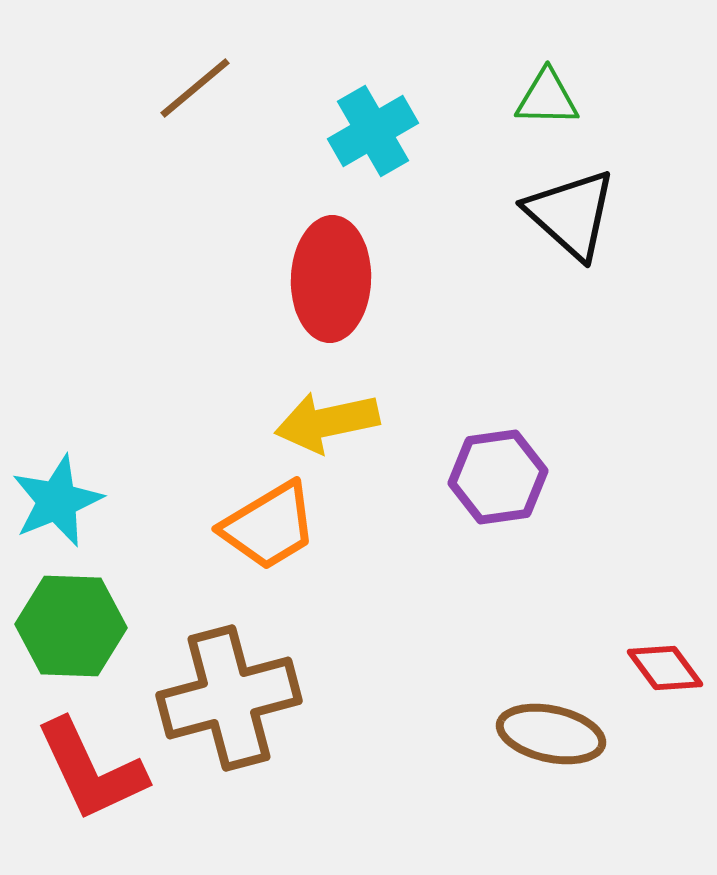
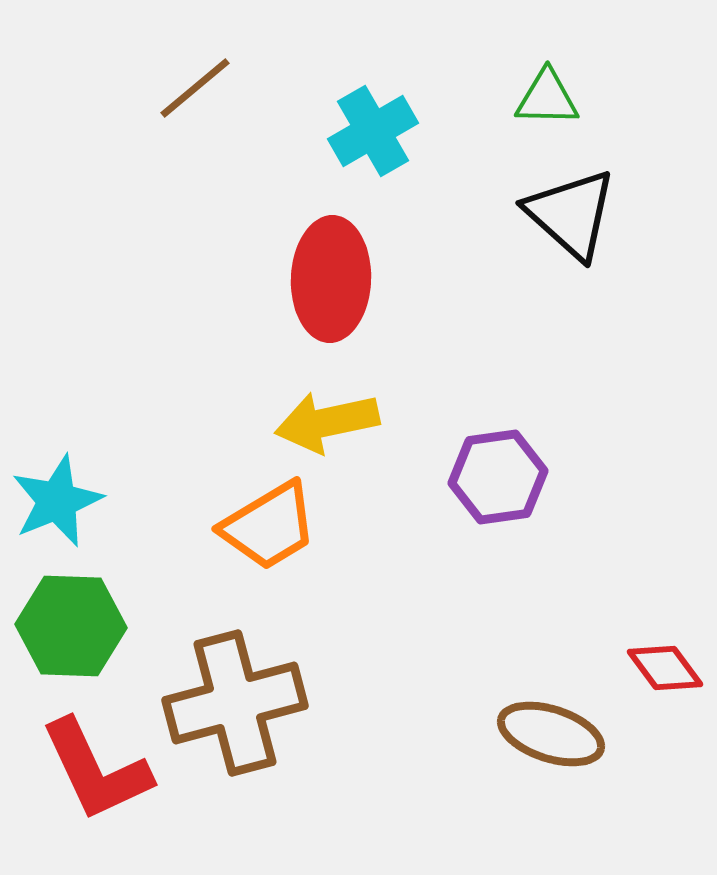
brown cross: moved 6 px right, 5 px down
brown ellipse: rotated 6 degrees clockwise
red L-shape: moved 5 px right
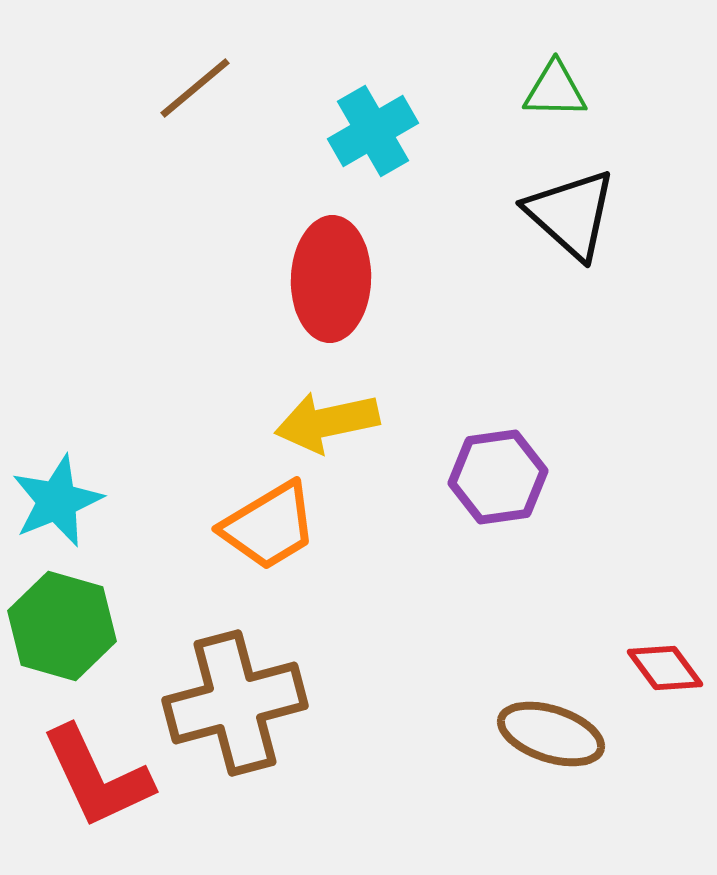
green triangle: moved 8 px right, 8 px up
green hexagon: moved 9 px left; rotated 14 degrees clockwise
red L-shape: moved 1 px right, 7 px down
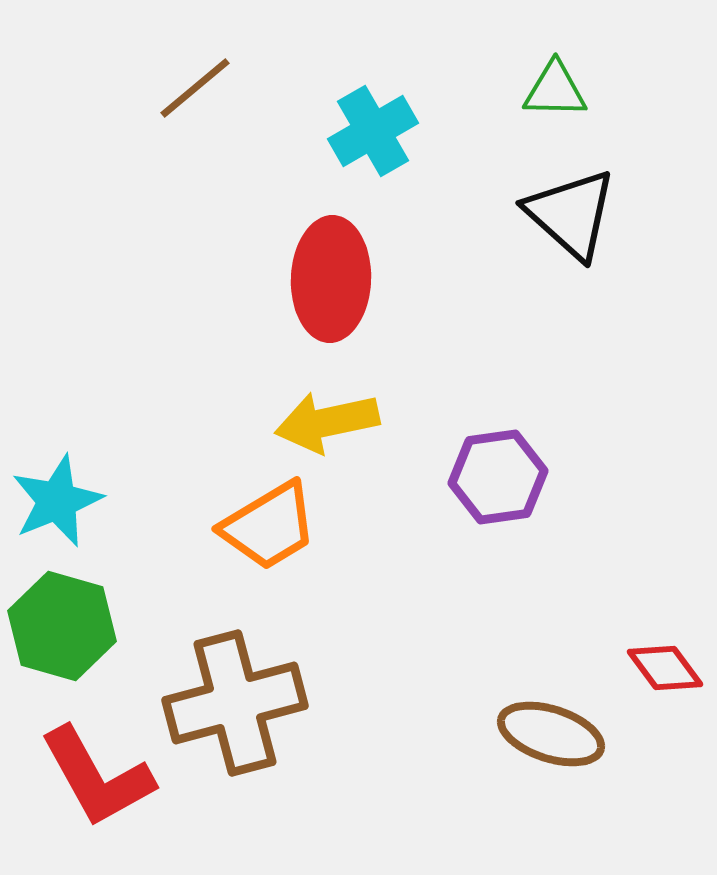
red L-shape: rotated 4 degrees counterclockwise
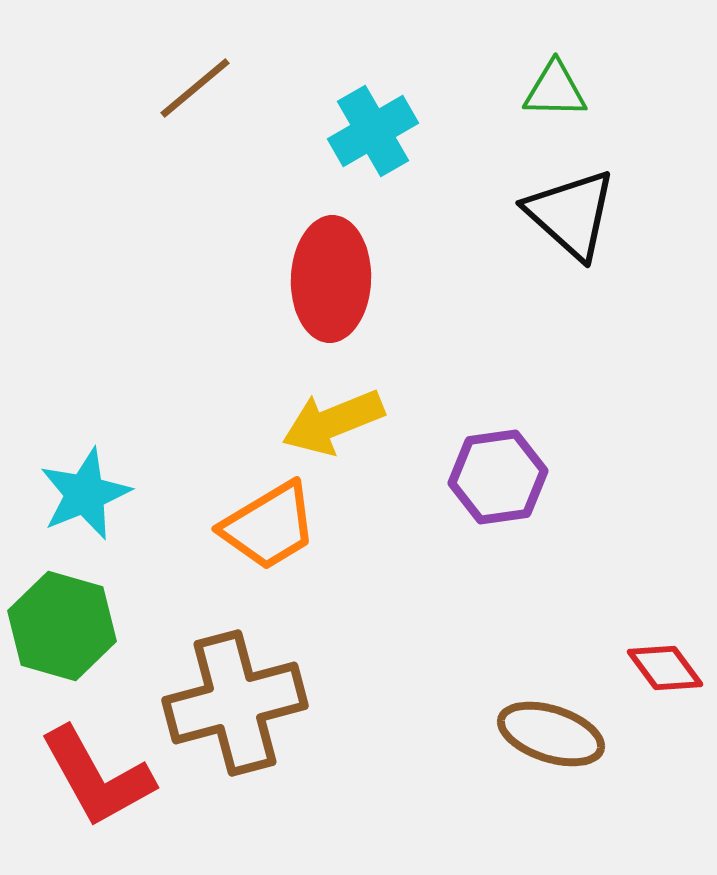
yellow arrow: moved 6 px right; rotated 10 degrees counterclockwise
cyan star: moved 28 px right, 7 px up
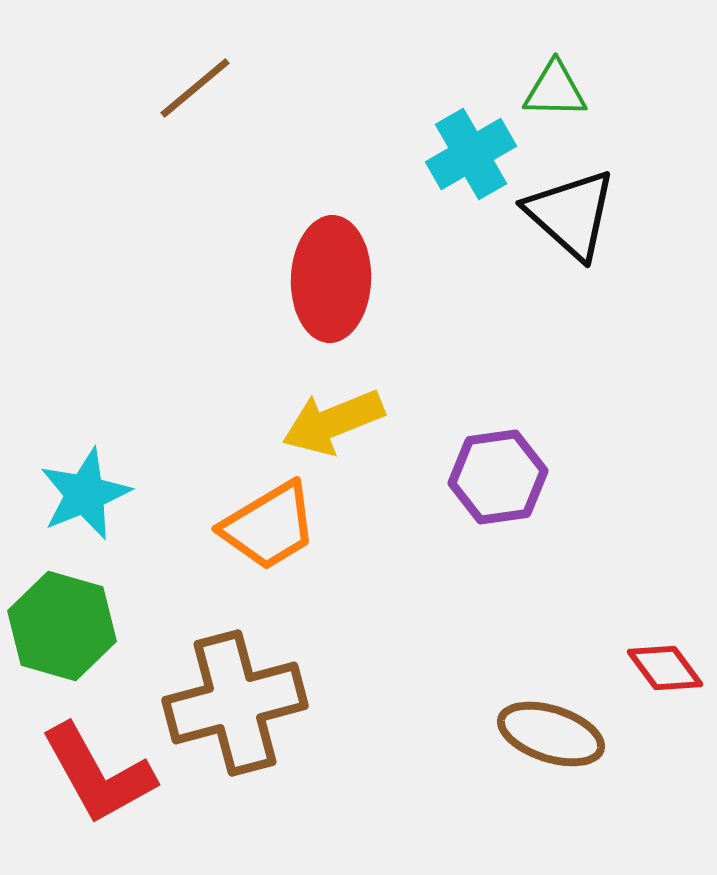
cyan cross: moved 98 px right, 23 px down
red L-shape: moved 1 px right, 3 px up
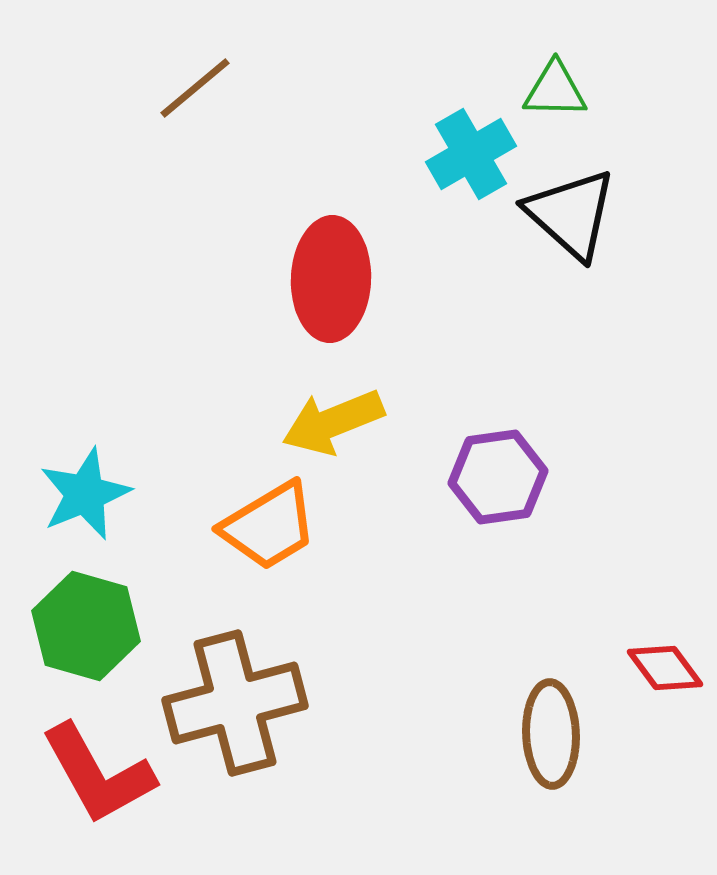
green hexagon: moved 24 px right
brown ellipse: rotated 70 degrees clockwise
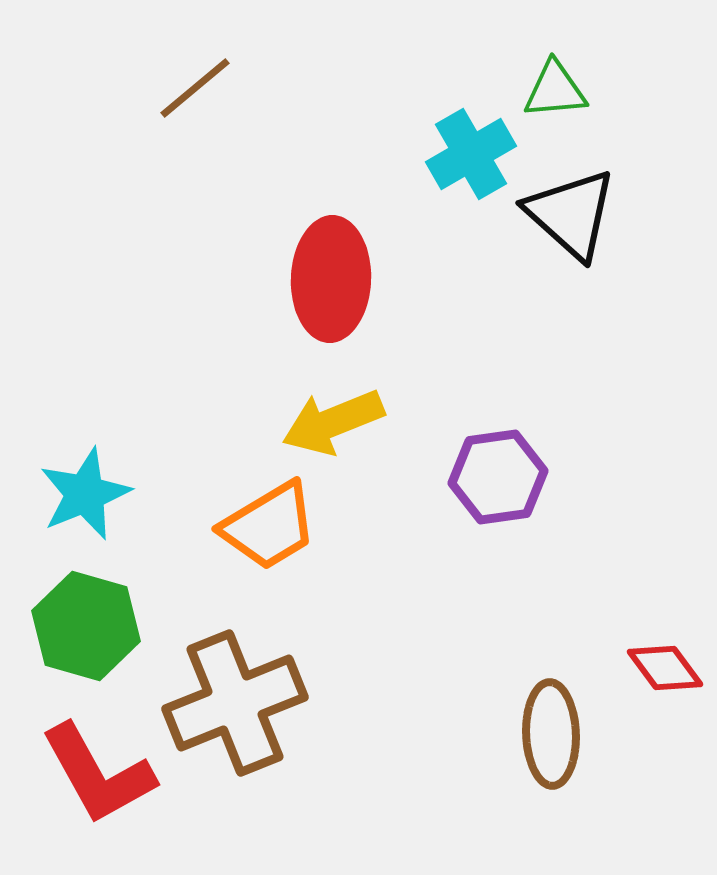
green triangle: rotated 6 degrees counterclockwise
brown cross: rotated 7 degrees counterclockwise
